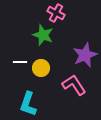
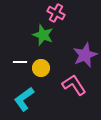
cyan L-shape: moved 4 px left, 5 px up; rotated 35 degrees clockwise
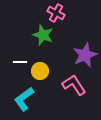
yellow circle: moved 1 px left, 3 px down
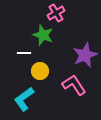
pink cross: rotated 30 degrees clockwise
white line: moved 4 px right, 9 px up
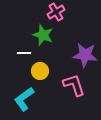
pink cross: moved 1 px up
purple star: rotated 30 degrees clockwise
pink L-shape: rotated 15 degrees clockwise
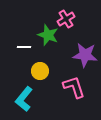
pink cross: moved 10 px right, 7 px down
green star: moved 5 px right
white line: moved 6 px up
pink L-shape: moved 2 px down
cyan L-shape: rotated 15 degrees counterclockwise
